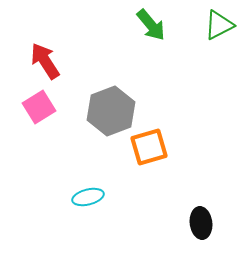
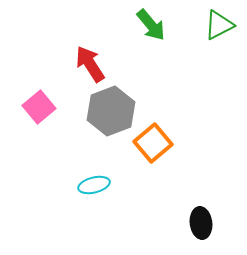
red arrow: moved 45 px right, 3 px down
pink square: rotated 8 degrees counterclockwise
orange square: moved 4 px right, 4 px up; rotated 24 degrees counterclockwise
cyan ellipse: moved 6 px right, 12 px up
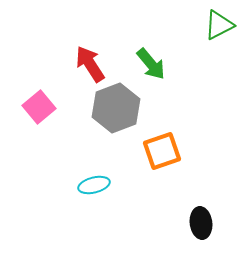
green arrow: moved 39 px down
gray hexagon: moved 5 px right, 3 px up
orange square: moved 9 px right, 8 px down; rotated 21 degrees clockwise
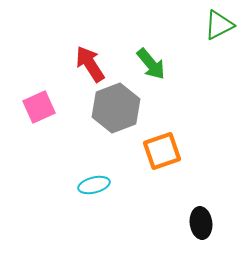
pink square: rotated 16 degrees clockwise
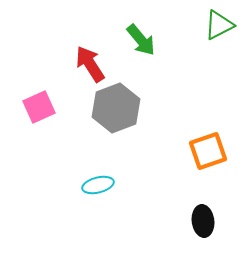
green arrow: moved 10 px left, 24 px up
orange square: moved 46 px right
cyan ellipse: moved 4 px right
black ellipse: moved 2 px right, 2 px up
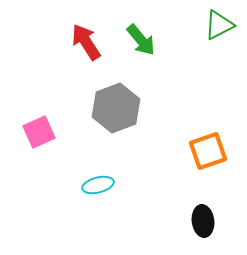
red arrow: moved 4 px left, 22 px up
pink square: moved 25 px down
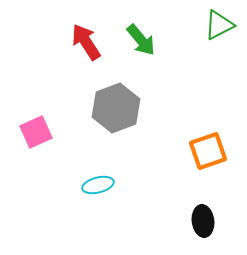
pink square: moved 3 px left
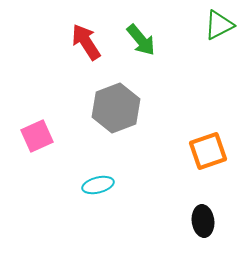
pink square: moved 1 px right, 4 px down
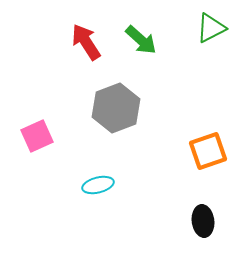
green triangle: moved 8 px left, 3 px down
green arrow: rotated 8 degrees counterclockwise
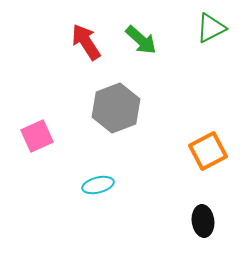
orange square: rotated 9 degrees counterclockwise
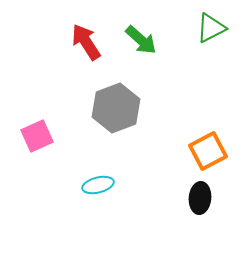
black ellipse: moved 3 px left, 23 px up; rotated 12 degrees clockwise
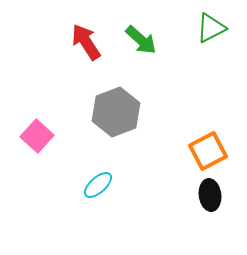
gray hexagon: moved 4 px down
pink square: rotated 24 degrees counterclockwise
cyan ellipse: rotated 28 degrees counterclockwise
black ellipse: moved 10 px right, 3 px up; rotated 12 degrees counterclockwise
